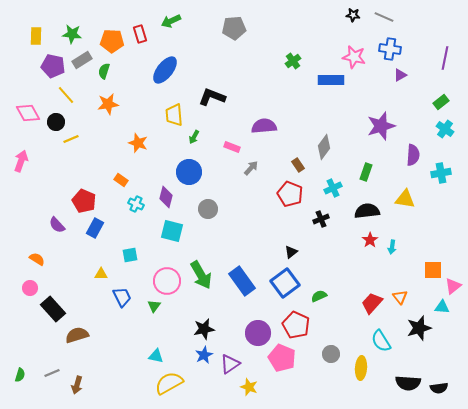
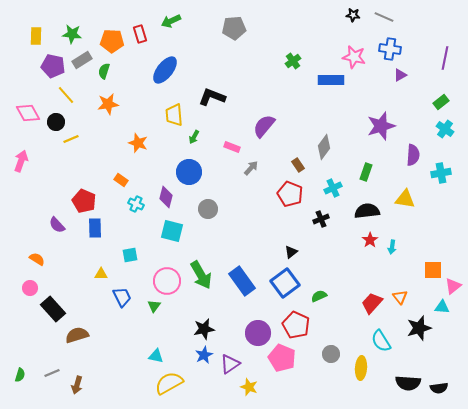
purple semicircle at (264, 126): rotated 45 degrees counterclockwise
blue rectangle at (95, 228): rotated 30 degrees counterclockwise
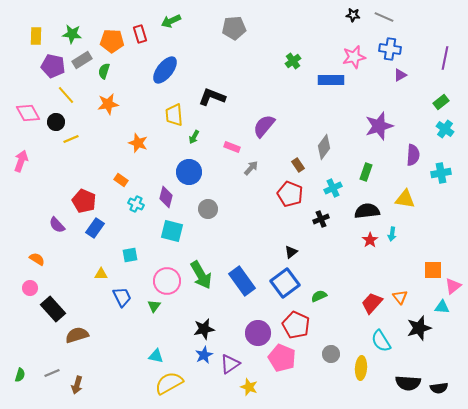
pink star at (354, 57): rotated 25 degrees counterclockwise
purple star at (381, 126): moved 2 px left
blue rectangle at (95, 228): rotated 36 degrees clockwise
cyan arrow at (392, 247): moved 13 px up
